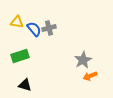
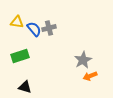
black triangle: moved 2 px down
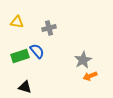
blue semicircle: moved 3 px right, 22 px down
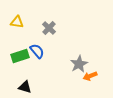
gray cross: rotated 32 degrees counterclockwise
gray star: moved 4 px left, 4 px down
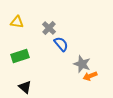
blue semicircle: moved 24 px right, 7 px up
gray star: moved 3 px right; rotated 24 degrees counterclockwise
black triangle: rotated 24 degrees clockwise
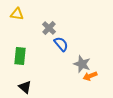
yellow triangle: moved 8 px up
green rectangle: rotated 66 degrees counterclockwise
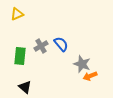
yellow triangle: rotated 32 degrees counterclockwise
gray cross: moved 8 px left, 18 px down; rotated 16 degrees clockwise
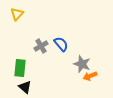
yellow triangle: rotated 24 degrees counterclockwise
green rectangle: moved 12 px down
